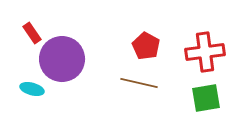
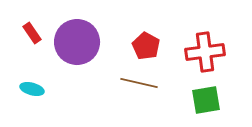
purple circle: moved 15 px right, 17 px up
green square: moved 2 px down
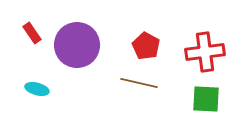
purple circle: moved 3 px down
cyan ellipse: moved 5 px right
green square: moved 1 px up; rotated 12 degrees clockwise
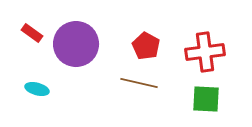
red rectangle: rotated 20 degrees counterclockwise
purple circle: moved 1 px left, 1 px up
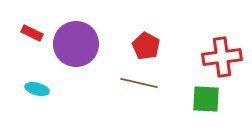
red rectangle: rotated 10 degrees counterclockwise
red cross: moved 17 px right, 5 px down
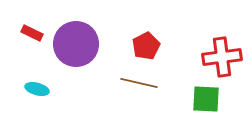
red pentagon: rotated 16 degrees clockwise
